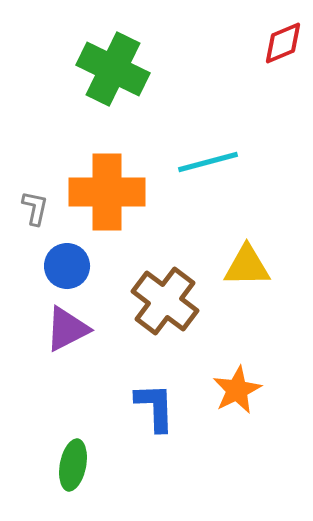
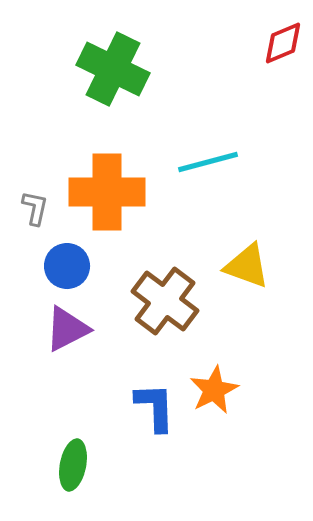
yellow triangle: rotated 21 degrees clockwise
orange star: moved 23 px left
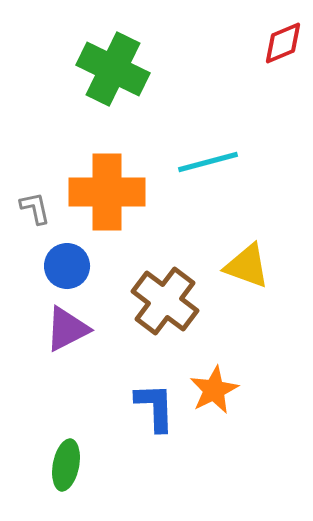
gray L-shape: rotated 24 degrees counterclockwise
green ellipse: moved 7 px left
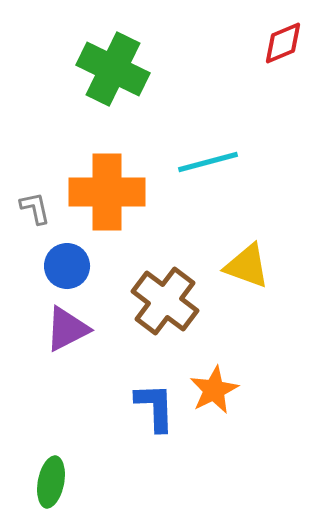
green ellipse: moved 15 px left, 17 px down
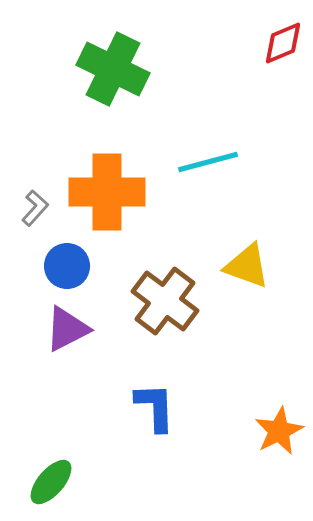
gray L-shape: rotated 54 degrees clockwise
orange star: moved 65 px right, 41 px down
green ellipse: rotated 30 degrees clockwise
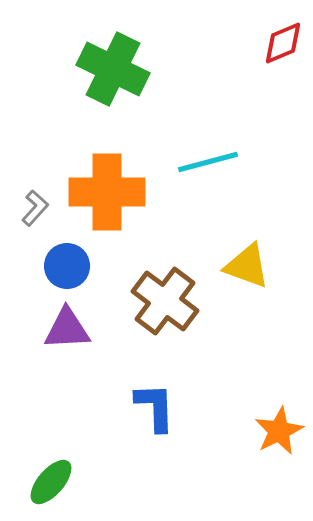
purple triangle: rotated 24 degrees clockwise
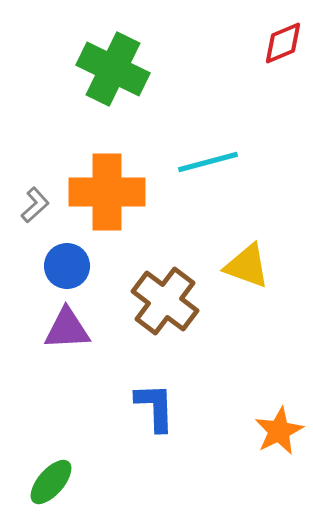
gray L-shape: moved 3 px up; rotated 6 degrees clockwise
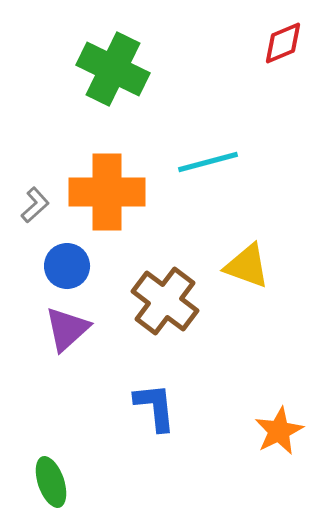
purple triangle: rotated 39 degrees counterclockwise
blue L-shape: rotated 4 degrees counterclockwise
green ellipse: rotated 60 degrees counterclockwise
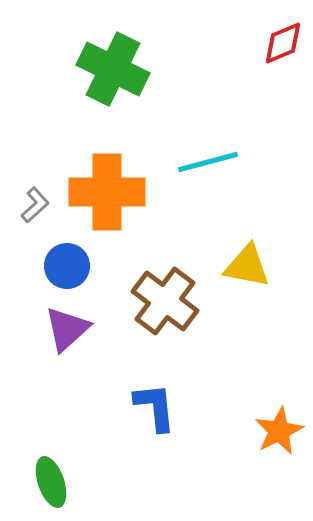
yellow triangle: rotated 9 degrees counterclockwise
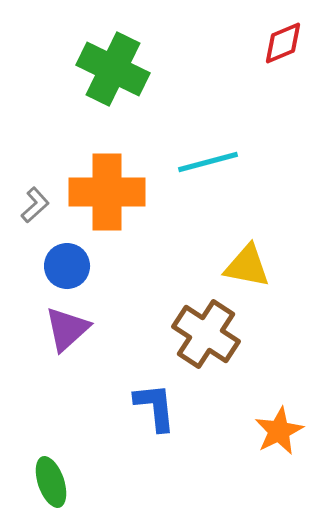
brown cross: moved 41 px right, 33 px down; rotated 4 degrees counterclockwise
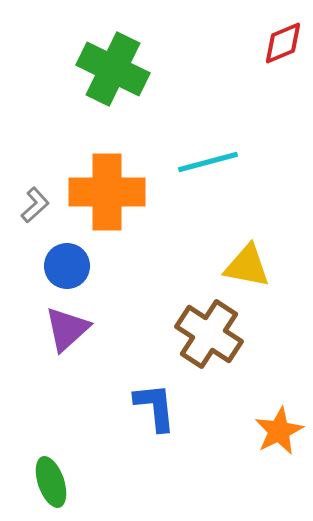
brown cross: moved 3 px right
